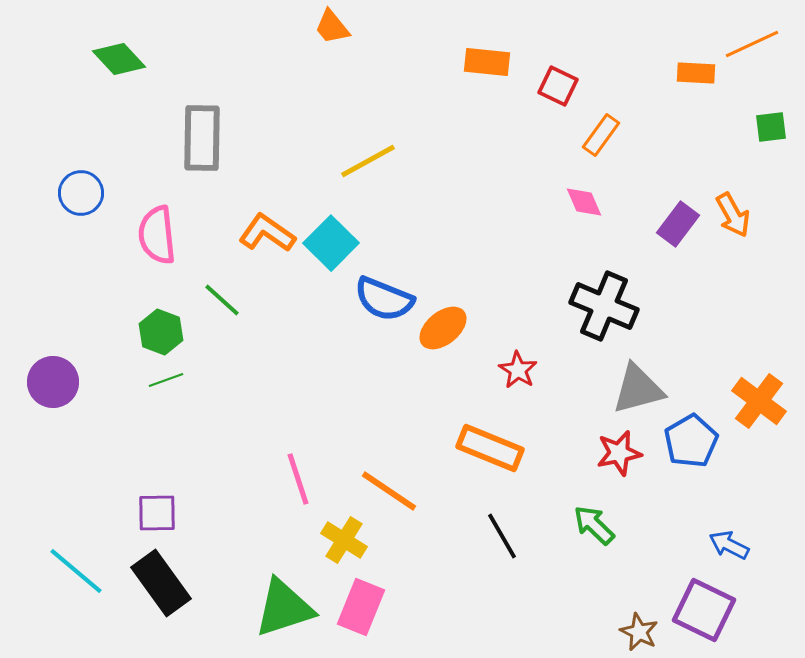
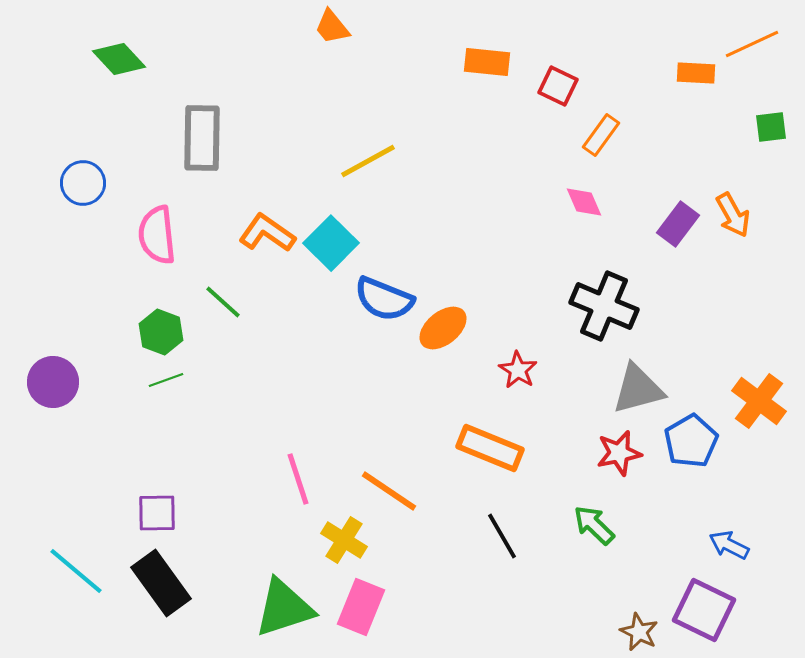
blue circle at (81, 193): moved 2 px right, 10 px up
green line at (222, 300): moved 1 px right, 2 px down
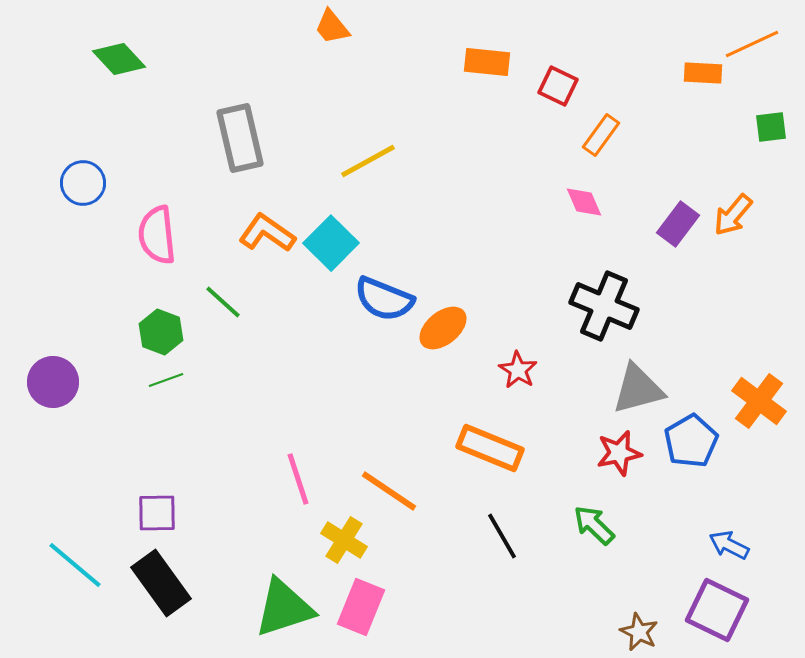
orange rectangle at (696, 73): moved 7 px right
gray rectangle at (202, 138): moved 38 px right; rotated 14 degrees counterclockwise
orange arrow at (733, 215): rotated 69 degrees clockwise
cyan line at (76, 571): moved 1 px left, 6 px up
purple square at (704, 610): moved 13 px right
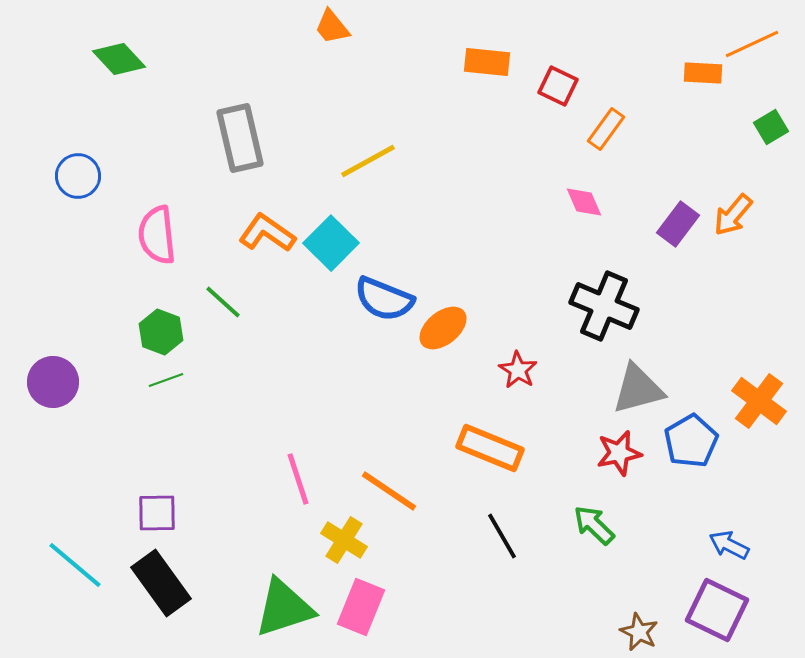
green square at (771, 127): rotated 24 degrees counterclockwise
orange rectangle at (601, 135): moved 5 px right, 6 px up
blue circle at (83, 183): moved 5 px left, 7 px up
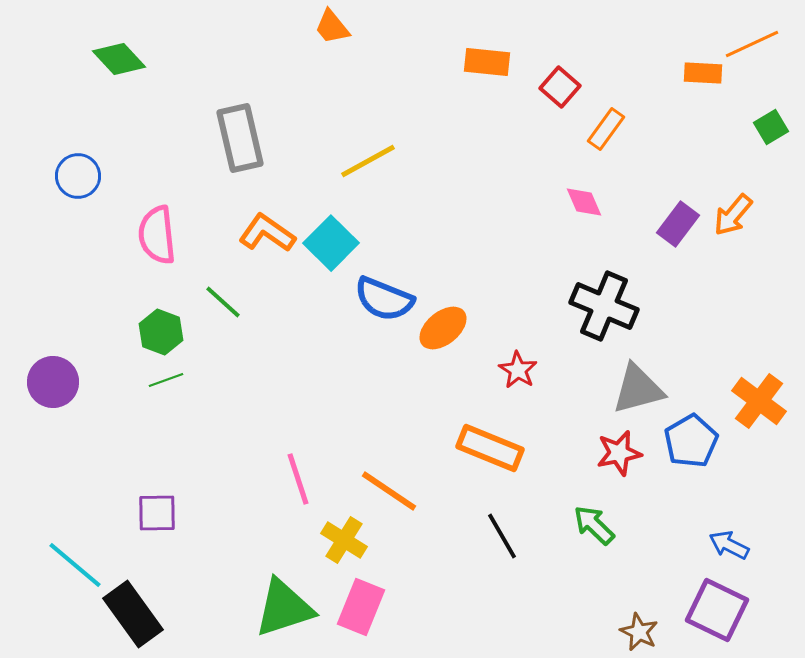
red square at (558, 86): moved 2 px right, 1 px down; rotated 15 degrees clockwise
black rectangle at (161, 583): moved 28 px left, 31 px down
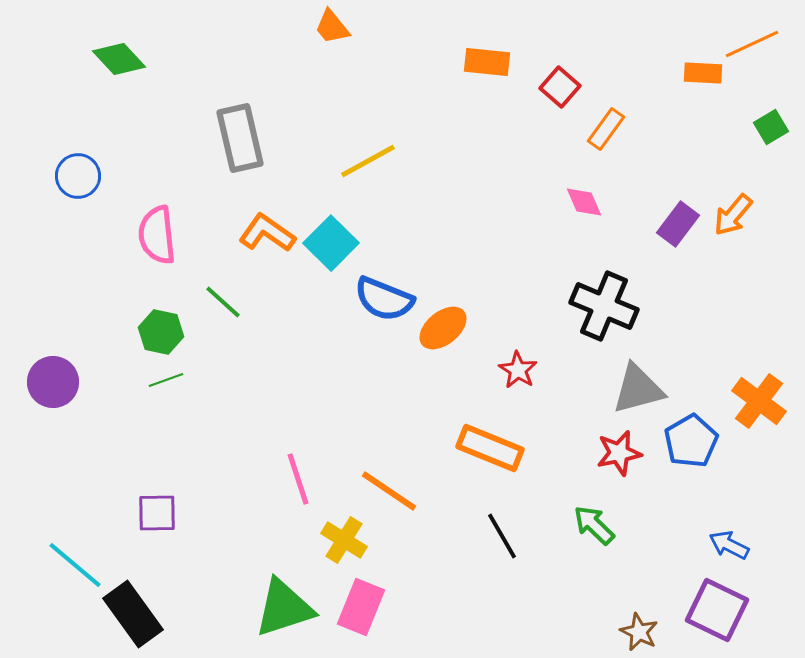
green hexagon at (161, 332): rotated 9 degrees counterclockwise
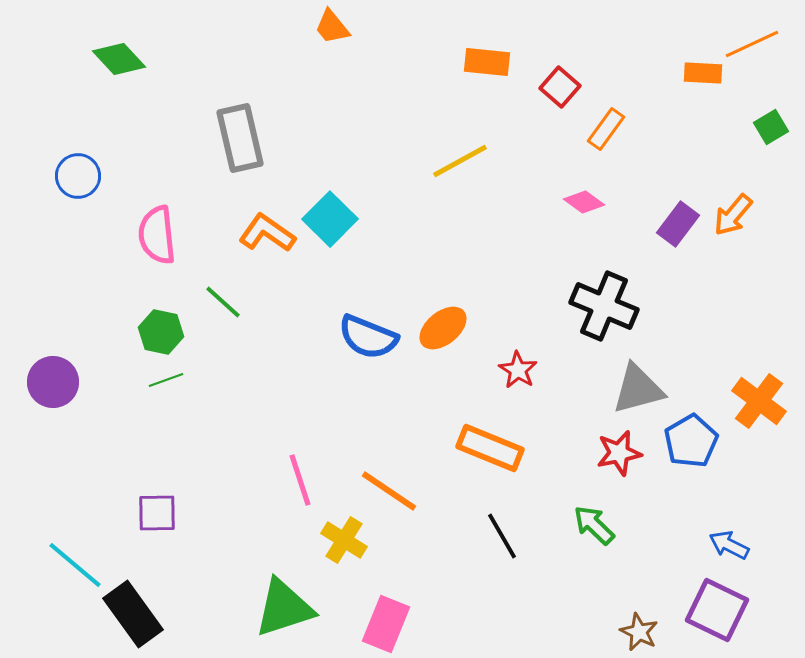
yellow line at (368, 161): moved 92 px right
pink diamond at (584, 202): rotated 30 degrees counterclockwise
cyan square at (331, 243): moved 1 px left, 24 px up
blue semicircle at (384, 299): moved 16 px left, 38 px down
pink line at (298, 479): moved 2 px right, 1 px down
pink rectangle at (361, 607): moved 25 px right, 17 px down
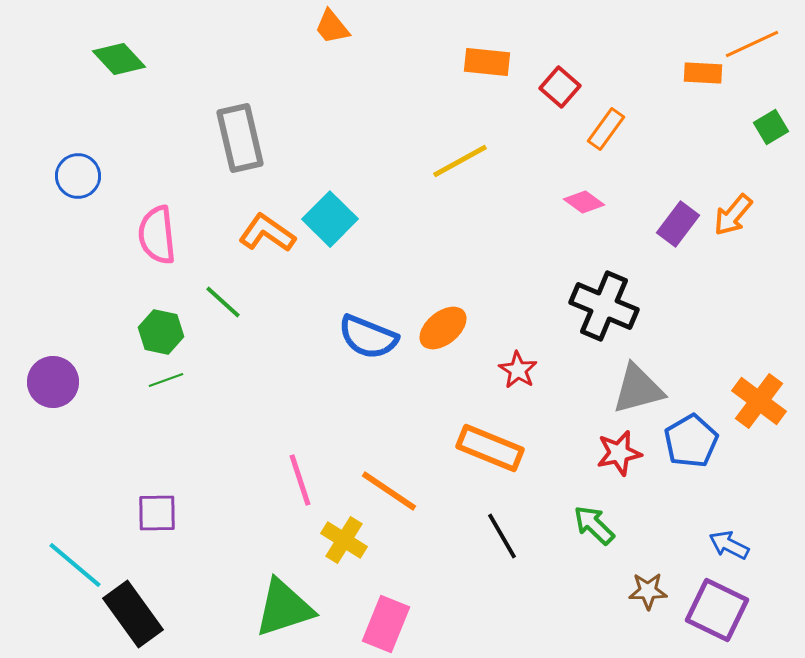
brown star at (639, 632): moved 9 px right, 41 px up; rotated 27 degrees counterclockwise
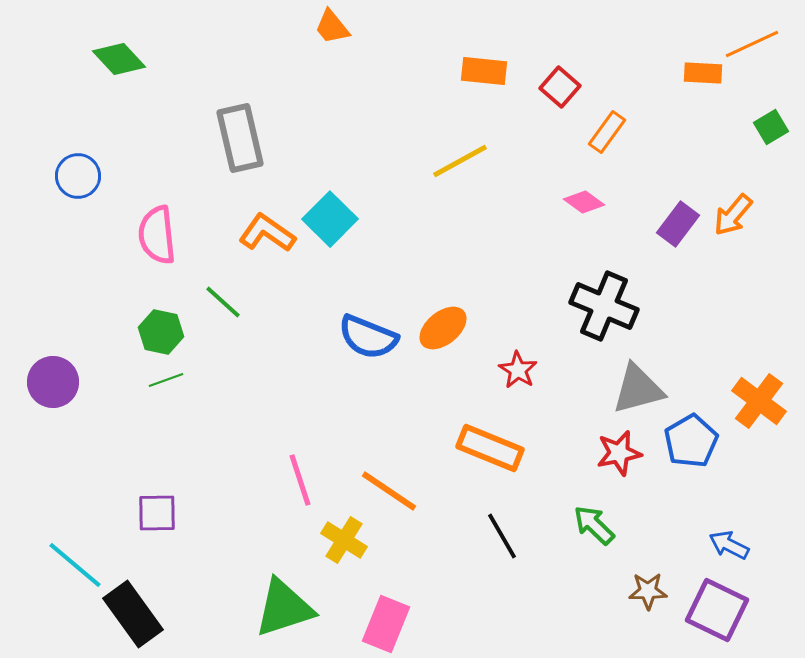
orange rectangle at (487, 62): moved 3 px left, 9 px down
orange rectangle at (606, 129): moved 1 px right, 3 px down
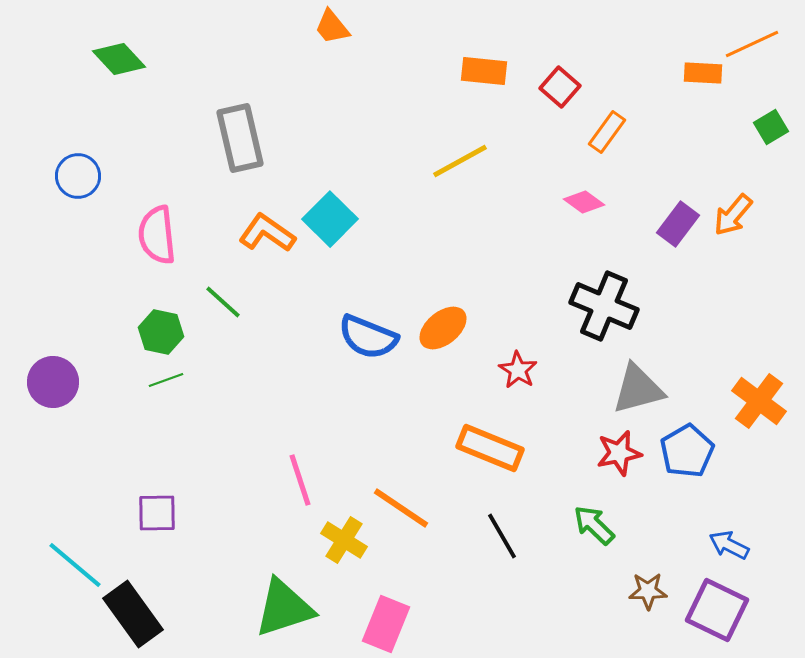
blue pentagon at (691, 441): moved 4 px left, 10 px down
orange line at (389, 491): moved 12 px right, 17 px down
